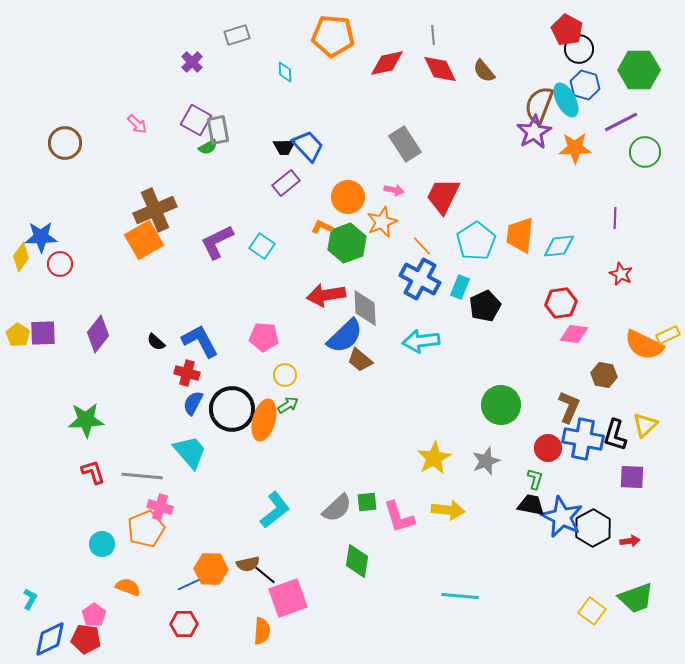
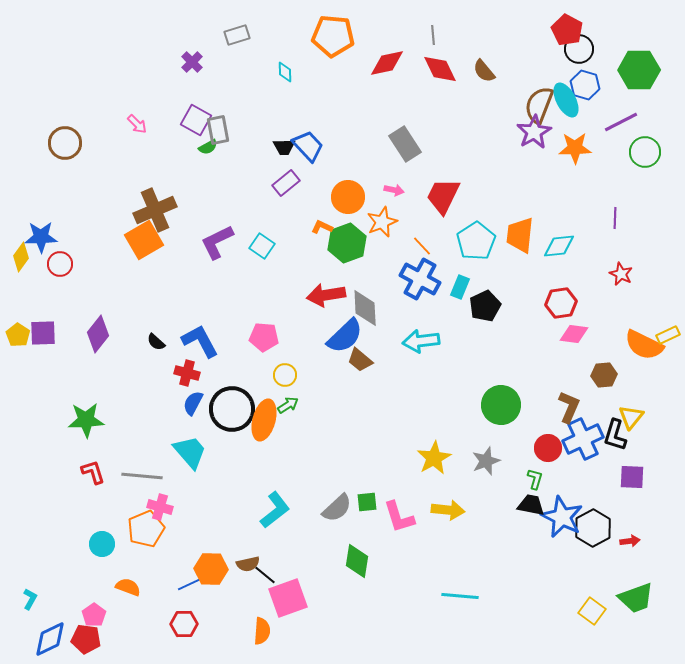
brown hexagon at (604, 375): rotated 15 degrees counterclockwise
yellow triangle at (645, 425): moved 14 px left, 8 px up; rotated 8 degrees counterclockwise
blue cross at (583, 439): rotated 36 degrees counterclockwise
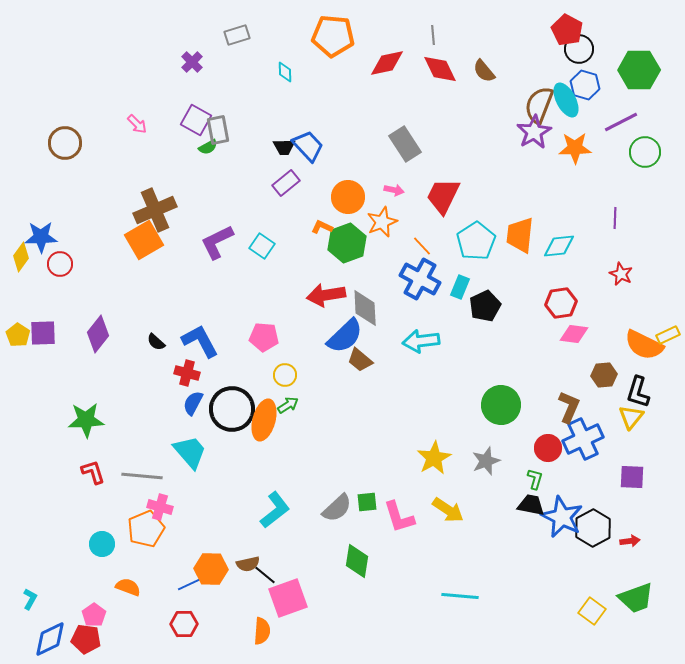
black L-shape at (615, 435): moved 23 px right, 43 px up
yellow arrow at (448, 510): rotated 28 degrees clockwise
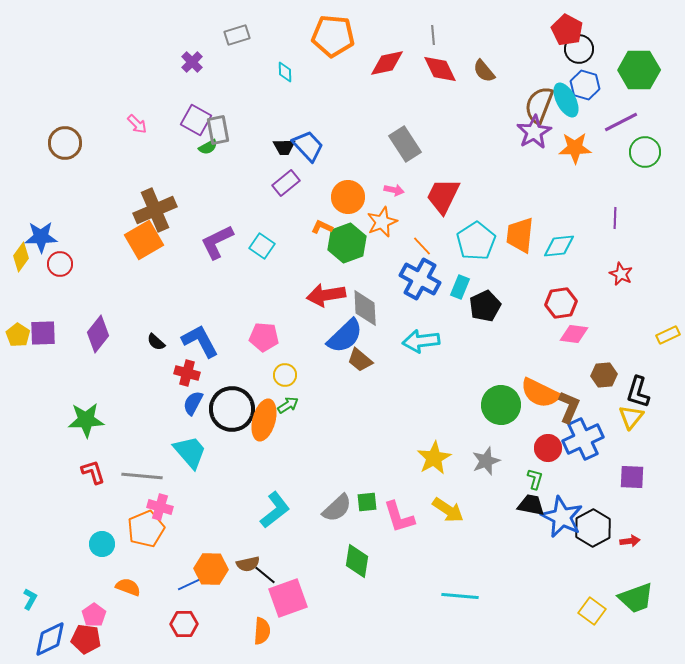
orange semicircle at (644, 345): moved 104 px left, 48 px down
